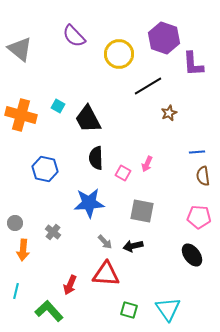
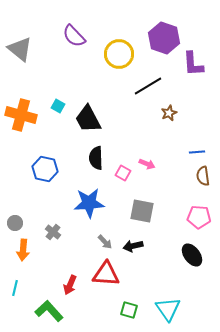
pink arrow: rotated 91 degrees counterclockwise
cyan line: moved 1 px left, 3 px up
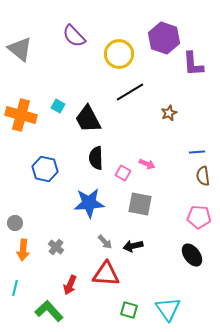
black line: moved 18 px left, 6 px down
gray square: moved 2 px left, 7 px up
gray cross: moved 3 px right, 15 px down
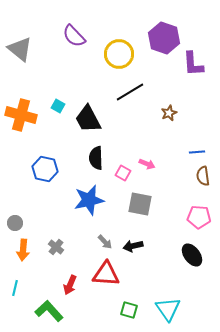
blue star: moved 3 px up; rotated 8 degrees counterclockwise
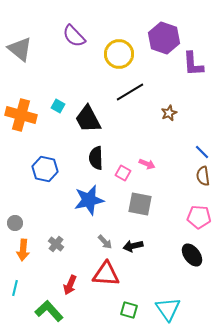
blue line: moved 5 px right; rotated 49 degrees clockwise
gray cross: moved 3 px up
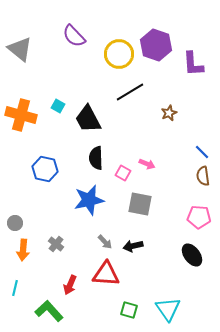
purple hexagon: moved 8 px left, 7 px down
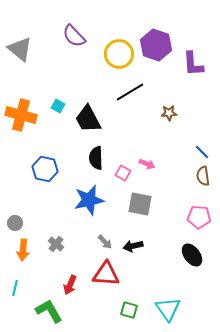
brown star: rotated 21 degrees clockwise
green L-shape: rotated 12 degrees clockwise
